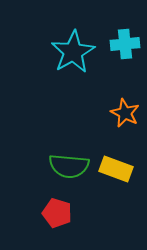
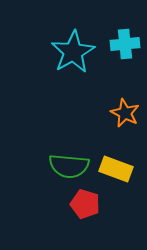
red pentagon: moved 28 px right, 9 px up
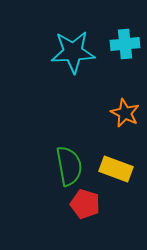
cyan star: rotated 27 degrees clockwise
green semicircle: rotated 105 degrees counterclockwise
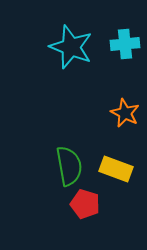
cyan star: moved 2 px left, 5 px up; rotated 24 degrees clockwise
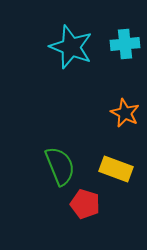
green semicircle: moved 9 px left; rotated 12 degrees counterclockwise
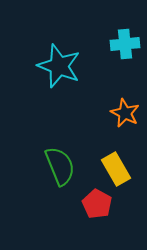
cyan star: moved 12 px left, 19 px down
yellow rectangle: rotated 40 degrees clockwise
red pentagon: moved 12 px right; rotated 12 degrees clockwise
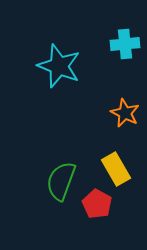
green semicircle: moved 1 px right, 15 px down; rotated 138 degrees counterclockwise
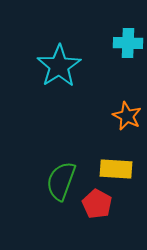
cyan cross: moved 3 px right, 1 px up; rotated 8 degrees clockwise
cyan star: rotated 18 degrees clockwise
orange star: moved 2 px right, 3 px down
yellow rectangle: rotated 56 degrees counterclockwise
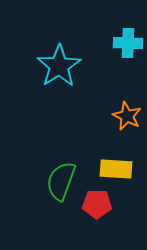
red pentagon: rotated 28 degrees counterclockwise
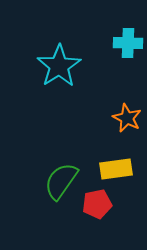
orange star: moved 2 px down
yellow rectangle: rotated 12 degrees counterclockwise
green semicircle: rotated 15 degrees clockwise
red pentagon: rotated 12 degrees counterclockwise
